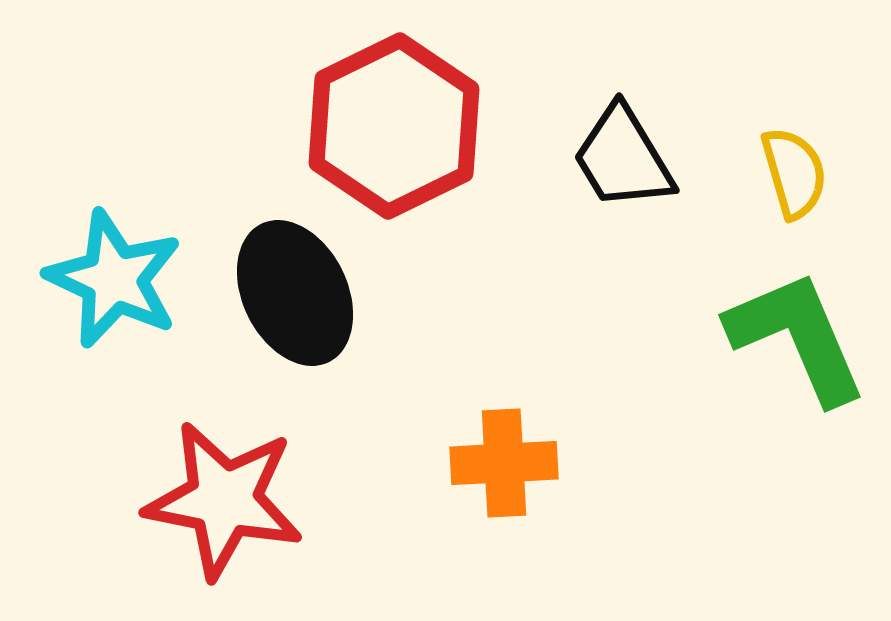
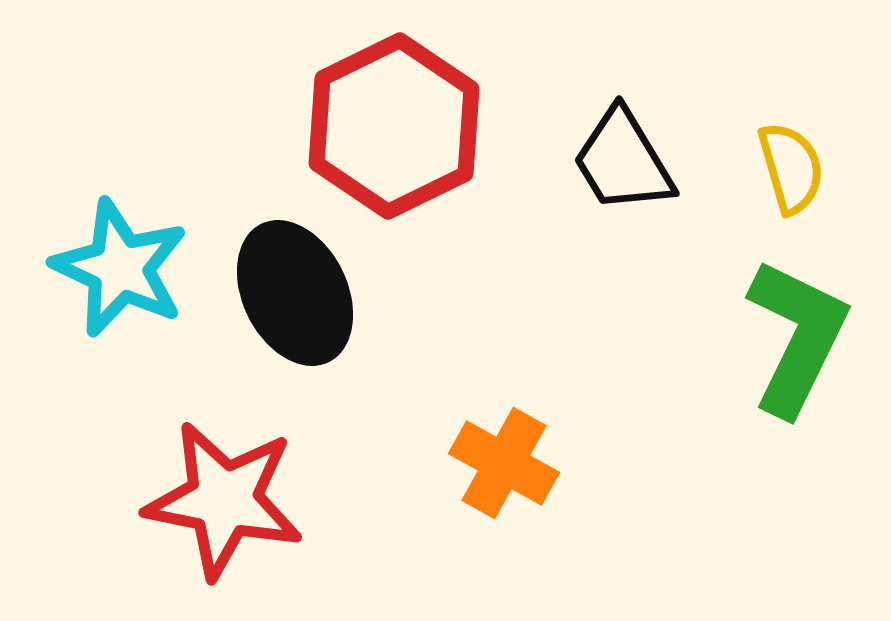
black trapezoid: moved 3 px down
yellow semicircle: moved 3 px left, 5 px up
cyan star: moved 6 px right, 11 px up
green L-shape: rotated 49 degrees clockwise
orange cross: rotated 32 degrees clockwise
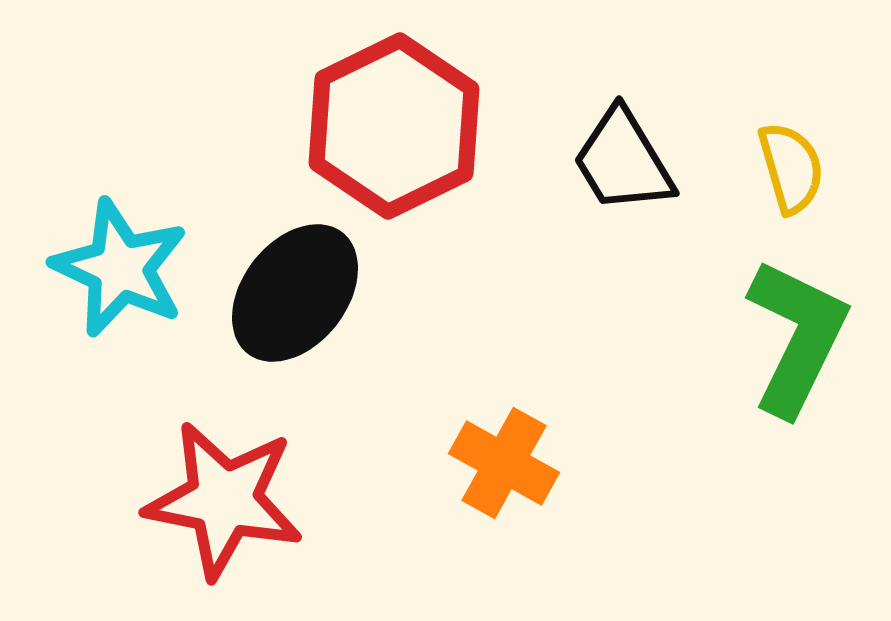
black ellipse: rotated 64 degrees clockwise
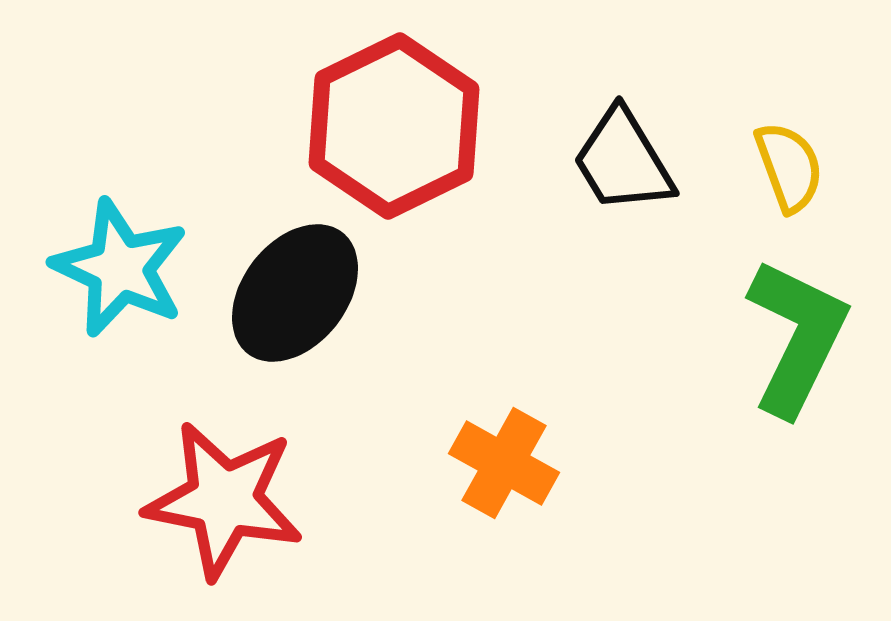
yellow semicircle: moved 2 px left, 1 px up; rotated 4 degrees counterclockwise
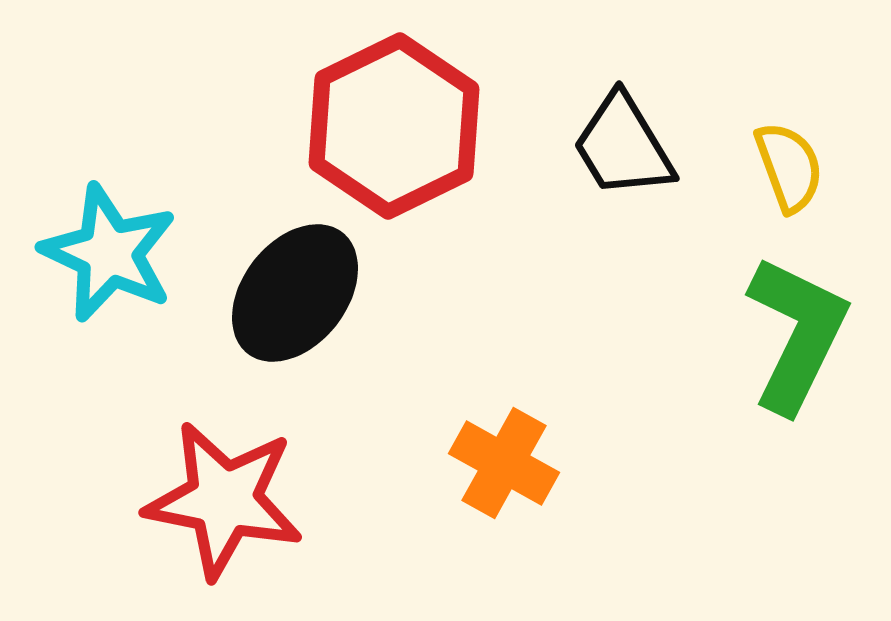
black trapezoid: moved 15 px up
cyan star: moved 11 px left, 15 px up
green L-shape: moved 3 px up
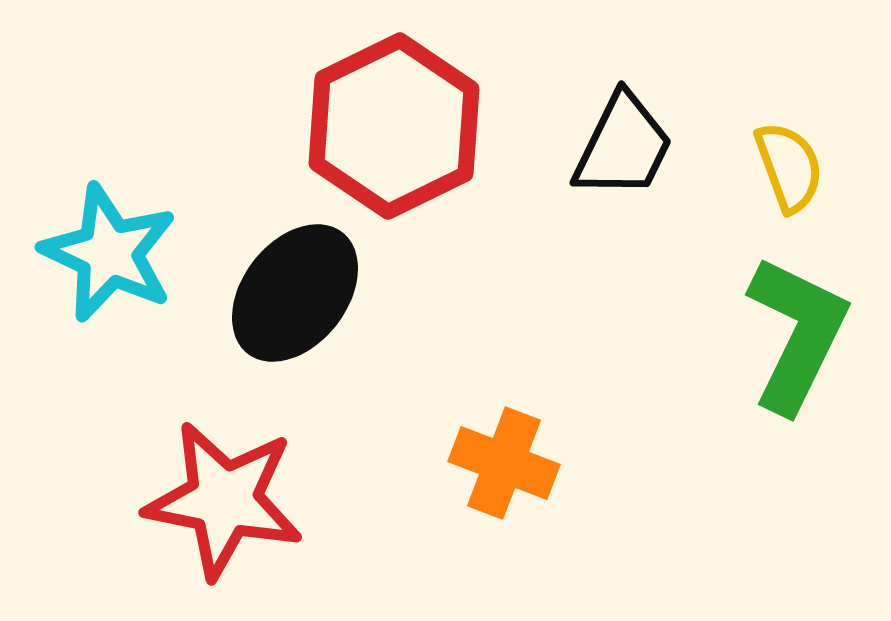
black trapezoid: rotated 123 degrees counterclockwise
orange cross: rotated 8 degrees counterclockwise
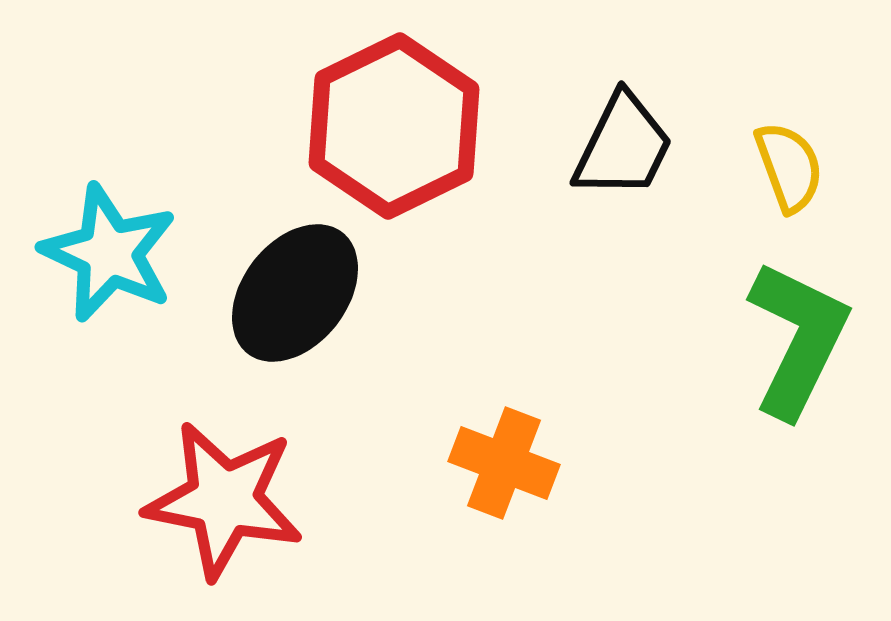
green L-shape: moved 1 px right, 5 px down
